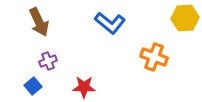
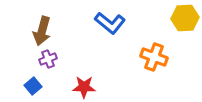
brown arrow: moved 3 px right, 9 px down; rotated 40 degrees clockwise
purple cross: moved 2 px up
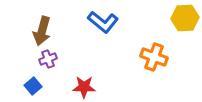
blue L-shape: moved 7 px left, 1 px up
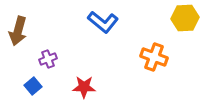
brown arrow: moved 24 px left
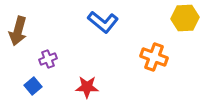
red star: moved 3 px right
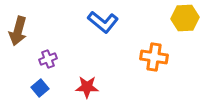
orange cross: rotated 12 degrees counterclockwise
blue square: moved 7 px right, 2 px down
